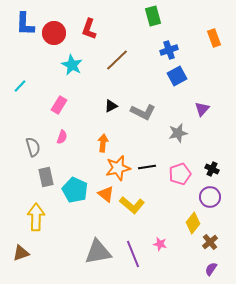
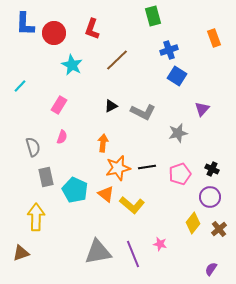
red L-shape: moved 3 px right
blue square: rotated 30 degrees counterclockwise
brown cross: moved 9 px right, 13 px up
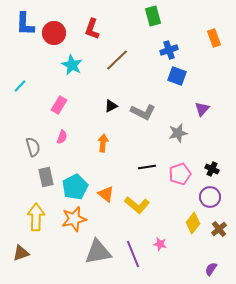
blue square: rotated 12 degrees counterclockwise
orange star: moved 44 px left, 51 px down
cyan pentagon: moved 3 px up; rotated 20 degrees clockwise
yellow L-shape: moved 5 px right
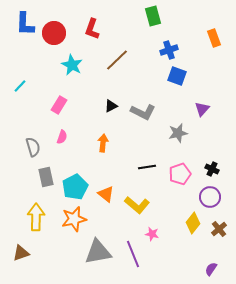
pink star: moved 8 px left, 10 px up
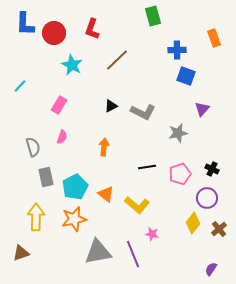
blue cross: moved 8 px right; rotated 18 degrees clockwise
blue square: moved 9 px right
orange arrow: moved 1 px right, 4 px down
purple circle: moved 3 px left, 1 px down
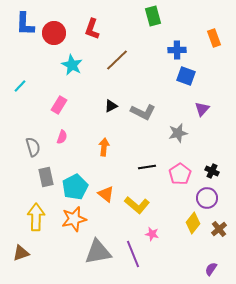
black cross: moved 2 px down
pink pentagon: rotated 15 degrees counterclockwise
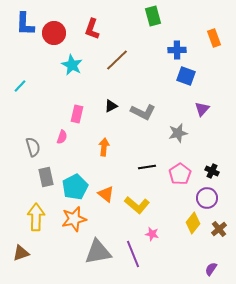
pink rectangle: moved 18 px right, 9 px down; rotated 18 degrees counterclockwise
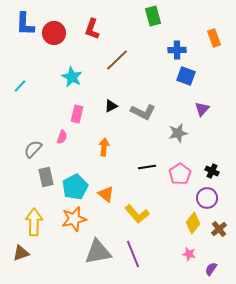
cyan star: moved 12 px down
gray semicircle: moved 2 px down; rotated 120 degrees counterclockwise
yellow L-shape: moved 9 px down; rotated 10 degrees clockwise
yellow arrow: moved 2 px left, 5 px down
pink star: moved 37 px right, 20 px down
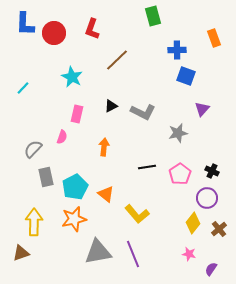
cyan line: moved 3 px right, 2 px down
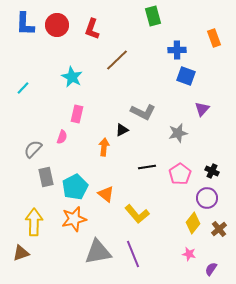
red circle: moved 3 px right, 8 px up
black triangle: moved 11 px right, 24 px down
